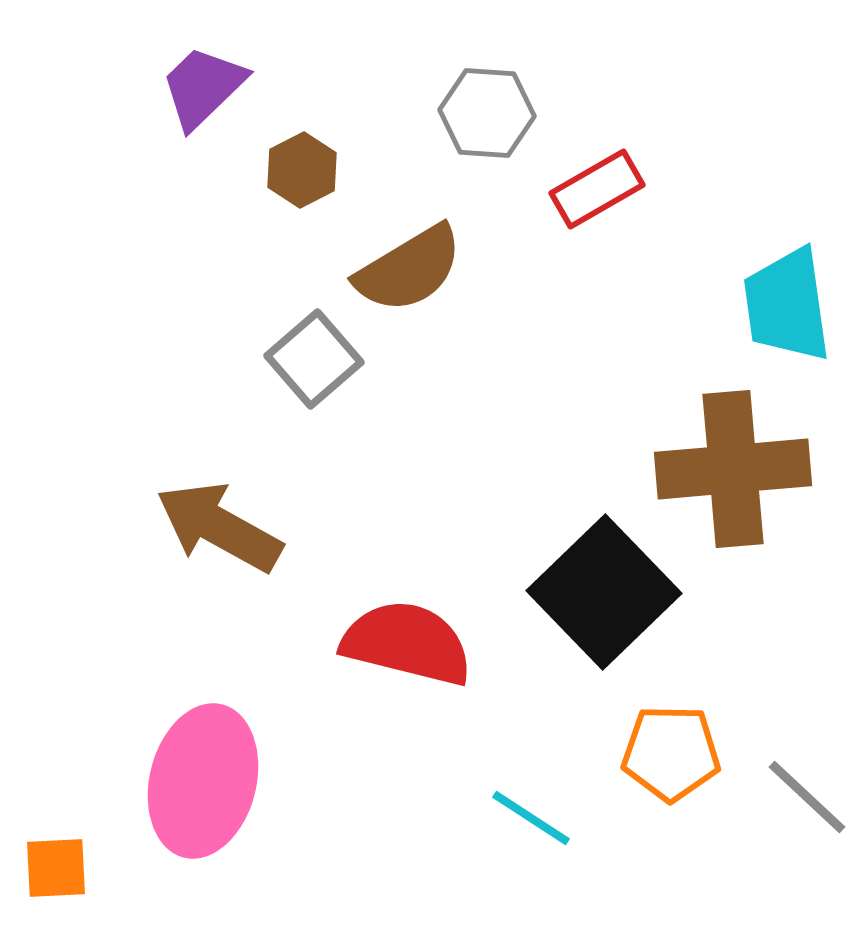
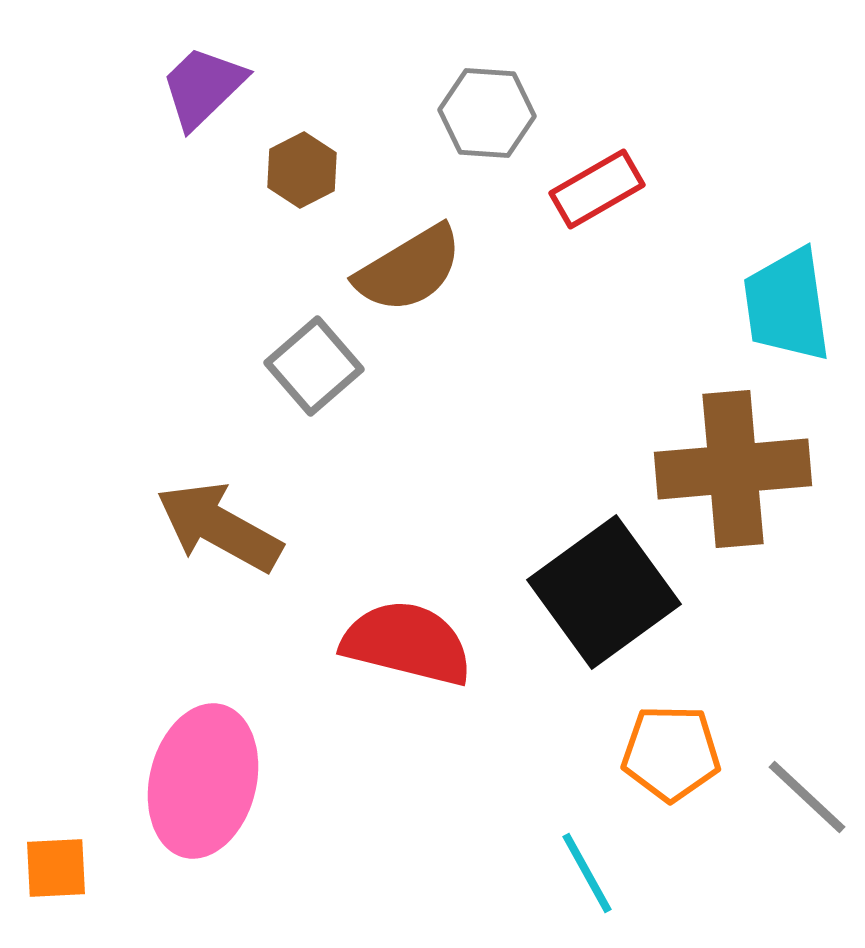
gray square: moved 7 px down
black square: rotated 8 degrees clockwise
cyan line: moved 56 px right, 55 px down; rotated 28 degrees clockwise
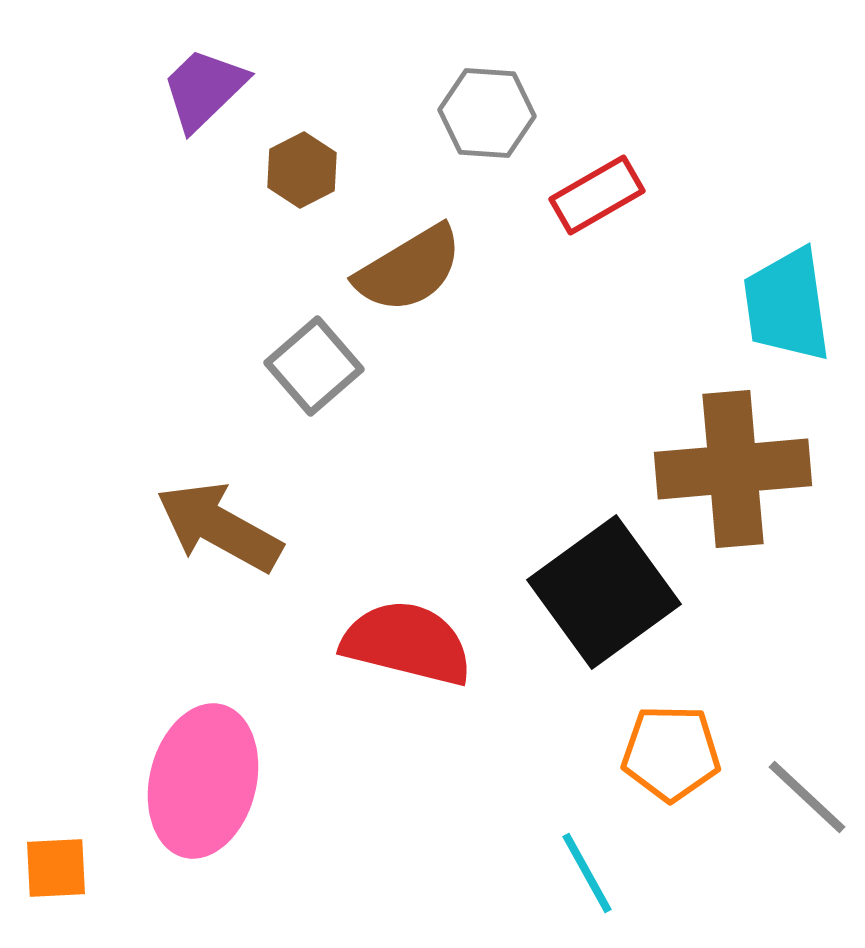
purple trapezoid: moved 1 px right, 2 px down
red rectangle: moved 6 px down
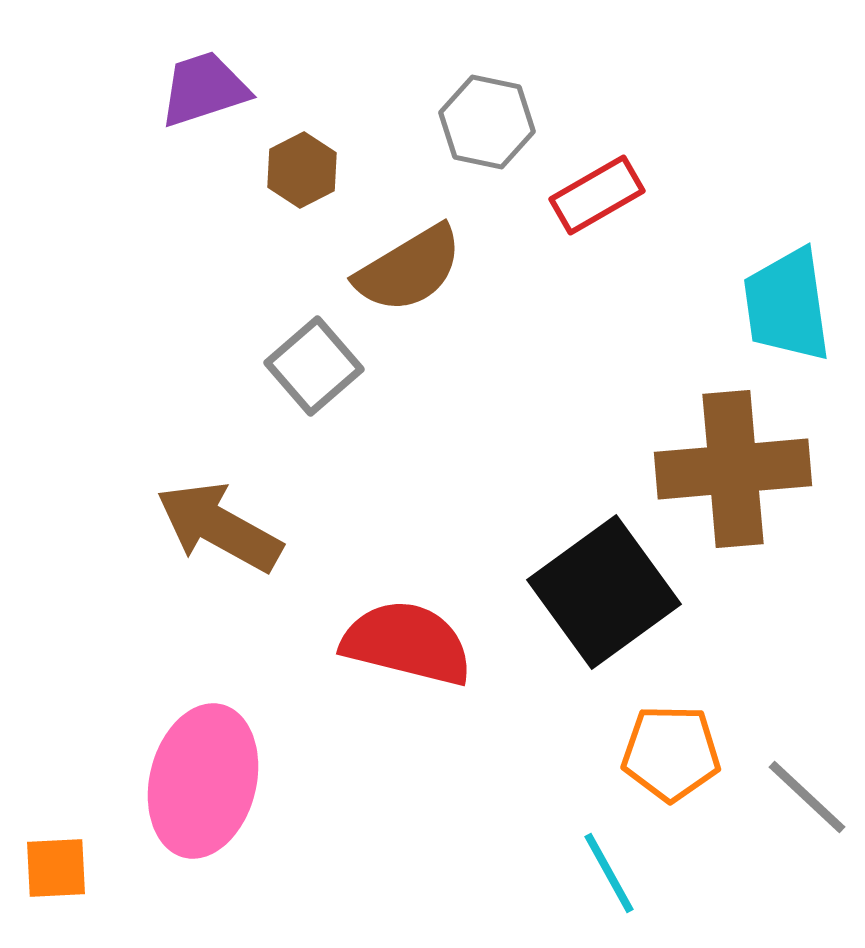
purple trapezoid: rotated 26 degrees clockwise
gray hexagon: moved 9 px down; rotated 8 degrees clockwise
cyan line: moved 22 px right
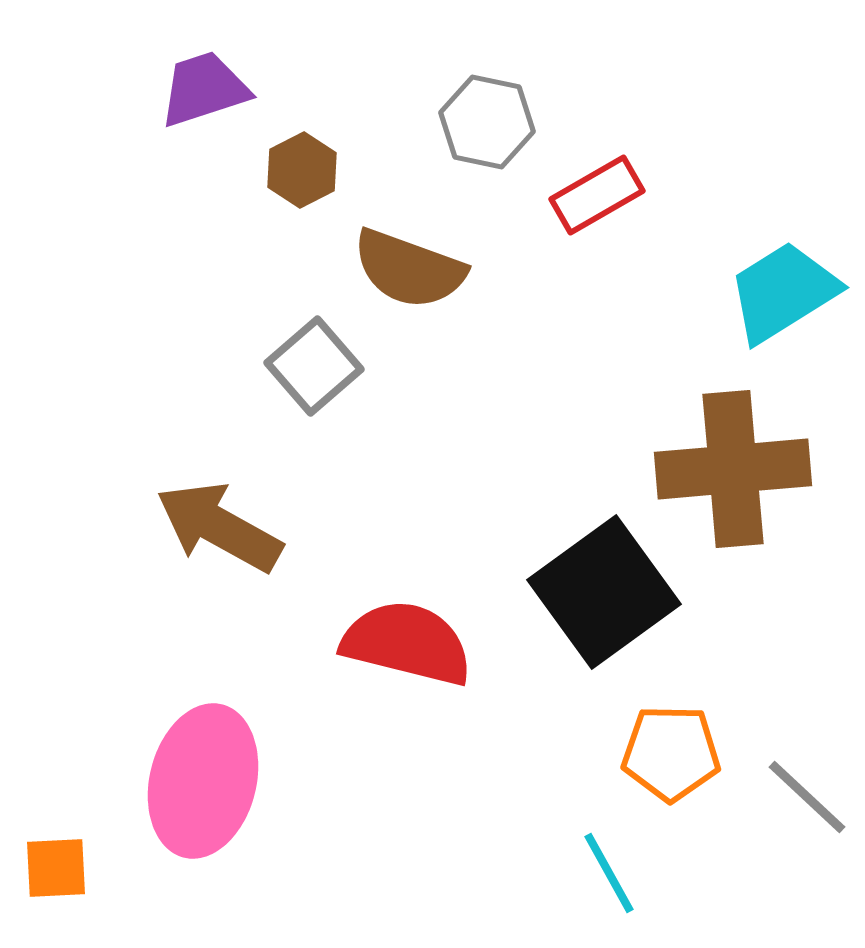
brown semicircle: rotated 51 degrees clockwise
cyan trapezoid: moved 4 px left, 13 px up; rotated 66 degrees clockwise
